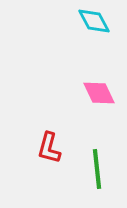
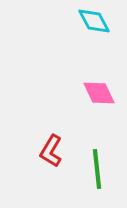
red L-shape: moved 2 px right, 3 px down; rotated 16 degrees clockwise
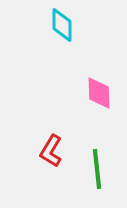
cyan diamond: moved 32 px left, 4 px down; rotated 28 degrees clockwise
pink diamond: rotated 24 degrees clockwise
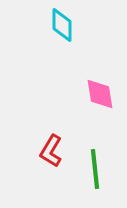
pink diamond: moved 1 px right, 1 px down; rotated 8 degrees counterclockwise
green line: moved 2 px left
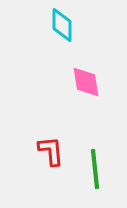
pink diamond: moved 14 px left, 12 px up
red L-shape: rotated 144 degrees clockwise
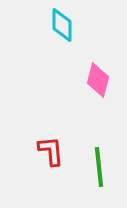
pink diamond: moved 12 px right, 2 px up; rotated 24 degrees clockwise
green line: moved 4 px right, 2 px up
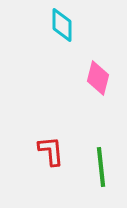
pink diamond: moved 2 px up
green line: moved 2 px right
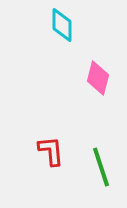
green line: rotated 12 degrees counterclockwise
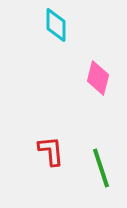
cyan diamond: moved 6 px left
green line: moved 1 px down
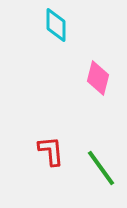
green line: rotated 18 degrees counterclockwise
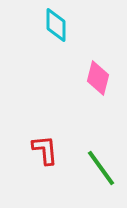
red L-shape: moved 6 px left, 1 px up
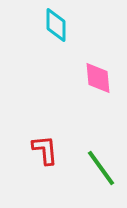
pink diamond: rotated 20 degrees counterclockwise
